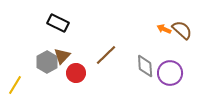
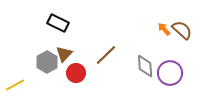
orange arrow: rotated 24 degrees clockwise
brown triangle: moved 2 px right, 2 px up
yellow line: rotated 30 degrees clockwise
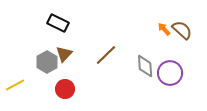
red circle: moved 11 px left, 16 px down
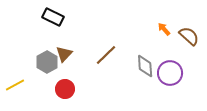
black rectangle: moved 5 px left, 6 px up
brown semicircle: moved 7 px right, 6 px down
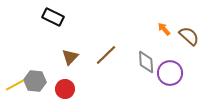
brown triangle: moved 6 px right, 3 px down
gray hexagon: moved 12 px left, 19 px down; rotated 25 degrees counterclockwise
gray diamond: moved 1 px right, 4 px up
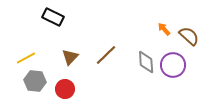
purple circle: moved 3 px right, 8 px up
yellow line: moved 11 px right, 27 px up
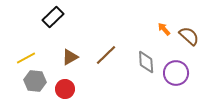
black rectangle: rotated 70 degrees counterclockwise
brown triangle: rotated 18 degrees clockwise
purple circle: moved 3 px right, 8 px down
